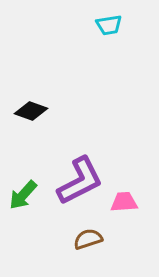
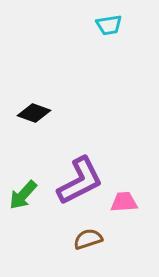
black diamond: moved 3 px right, 2 px down
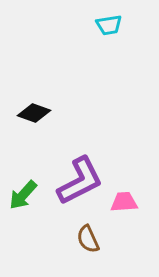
brown semicircle: rotated 96 degrees counterclockwise
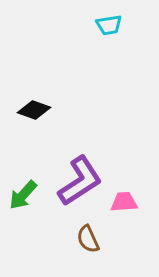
black diamond: moved 3 px up
purple L-shape: rotated 6 degrees counterclockwise
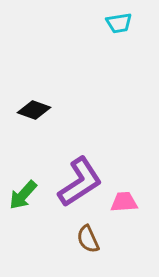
cyan trapezoid: moved 10 px right, 2 px up
purple L-shape: moved 1 px down
